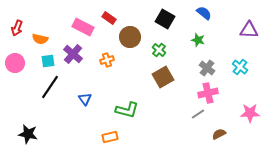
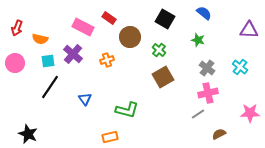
black star: rotated 12 degrees clockwise
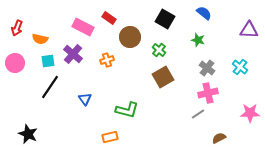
brown semicircle: moved 4 px down
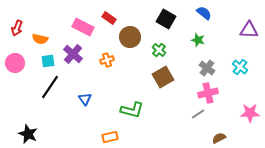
black square: moved 1 px right
green L-shape: moved 5 px right
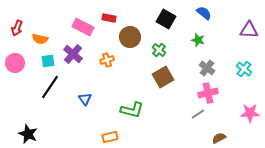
red rectangle: rotated 24 degrees counterclockwise
cyan cross: moved 4 px right, 2 px down
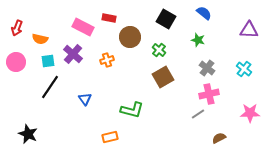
pink circle: moved 1 px right, 1 px up
pink cross: moved 1 px right, 1 px down
